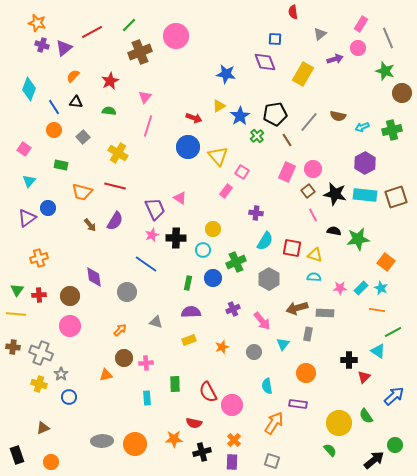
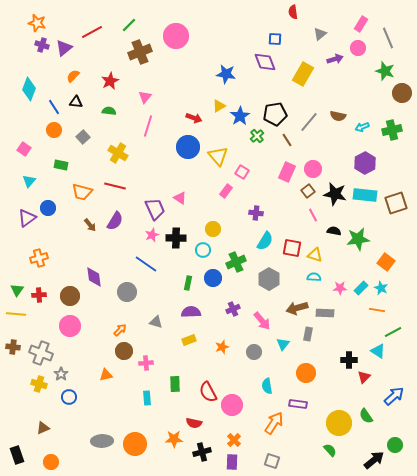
brown square at (396, 197): moved 6 px down
brown circle at (124, 358): moved 7 px up
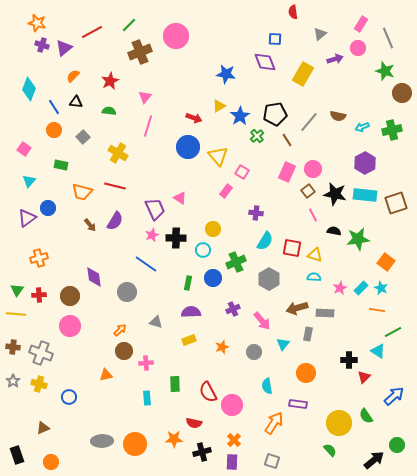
pink star at (340, 288): rotated 24 degrees counterclockwise
gray star at (61, 374): moved 48 px left, 7 px down
green circle at (395, 445): moved 2 px right
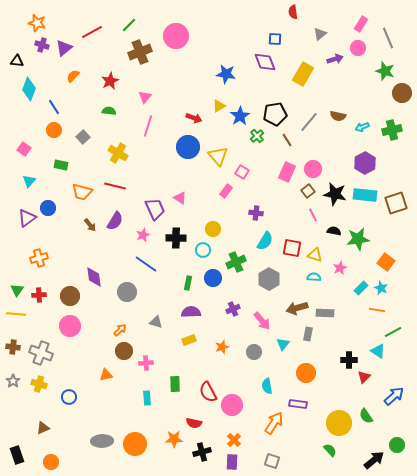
black triangle at (76, 102): moved 59 px left, 41 px up
pink star at (152, 235): moved 9 px left
pink star at (340, 288): moved 20 px up
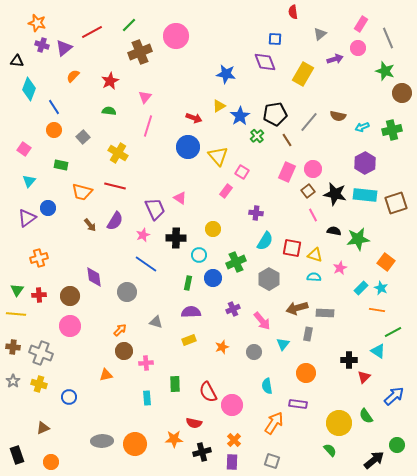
cyan circle at (203, 250): moved 4 px left, 5 px down
